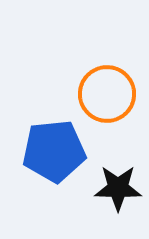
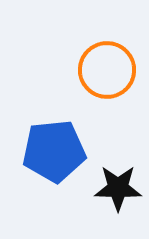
orange circle: moved 24 px up
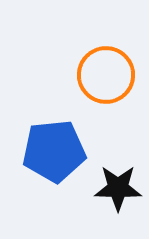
orange circle: moved 1 px left, 5 px down
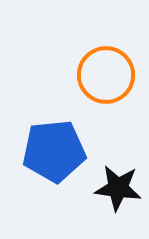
black star: rotated 6 degrees clockwise
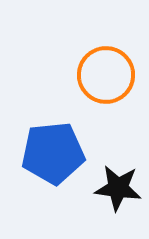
blue pentagon: moved 1 px left, 2 px down
